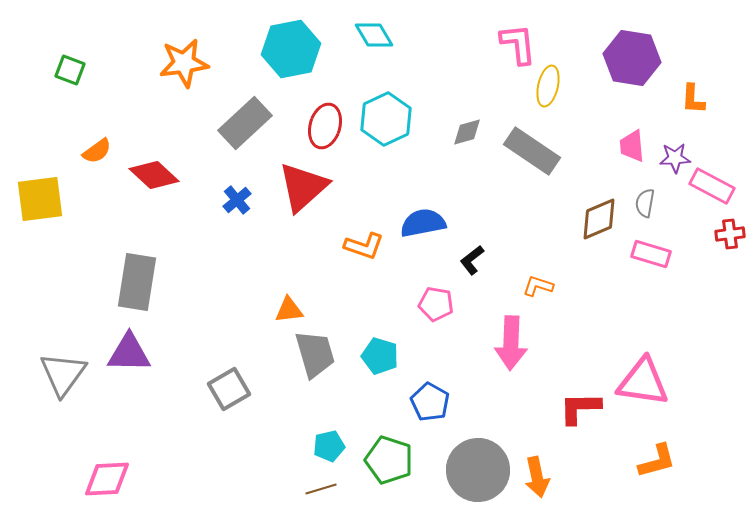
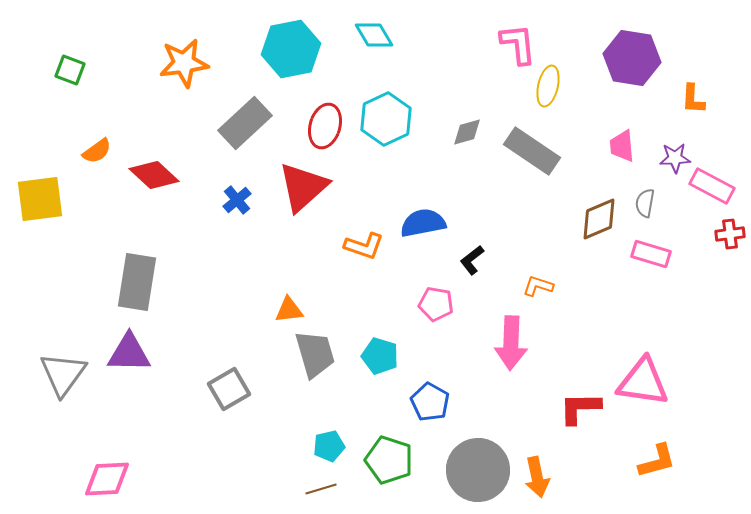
pink trapezoid at (632, 146): moved 10 px left
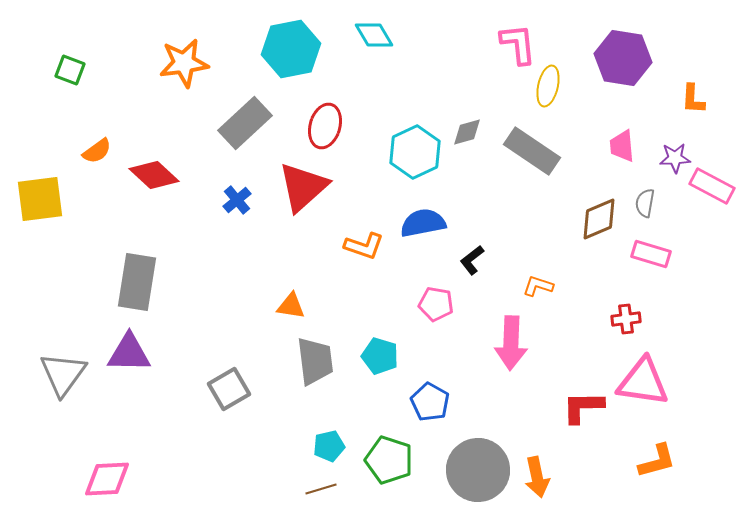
purple hexagon at (632, 58): moved 9 px left
cyan hexagon at (386, 119): moved 29 px right, 33 px down
red cross at (730, 234): moved 104 px left, 85 px down
orange triangle at (289, 310): moved 2 px right, 4 px up; rotated 16 degrees clockwise
gray trapezoid at (315, 354): moved 7 px down; rotated 9 degrees clockwise
red L-shape at (580, 408): moved 3 px right, 1 px up
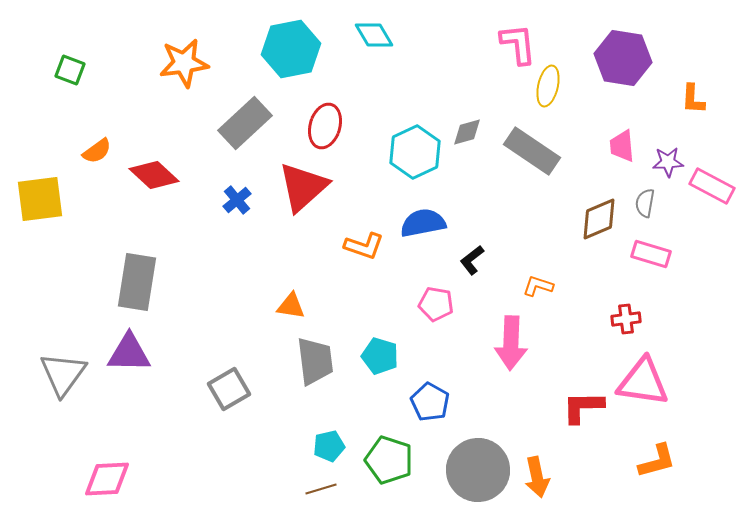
purple star at (675, 158): moved 7 px left, 4 px down
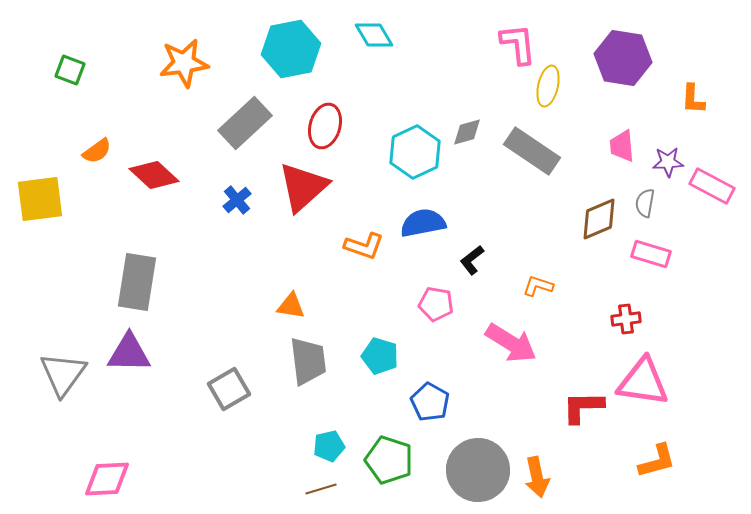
pink arrow at (511, 343): rotated 60 degrees counterclockwise
gray trapezoid at (315, 361): moved 7 px left
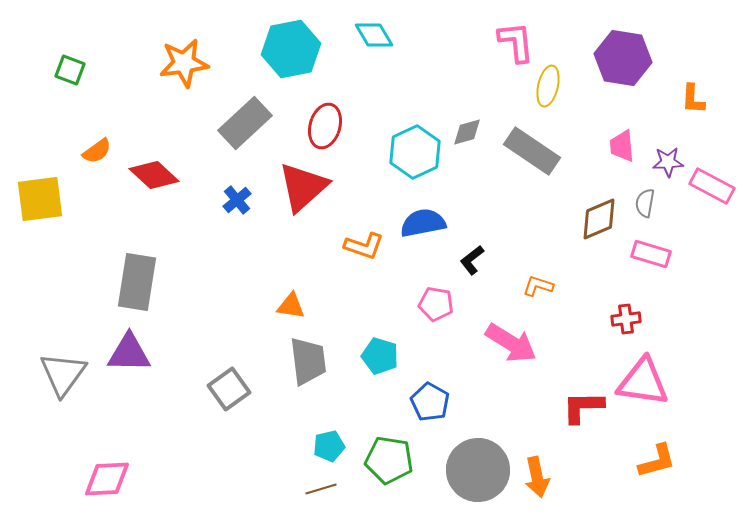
pink L-shape at (518, 44): moved 2 px left, 2 px up
gray square at (229, 389): rotated 6 degrees counterclockwise
green pentagon at (389, 460): rotated 9 degrees counterclockwise
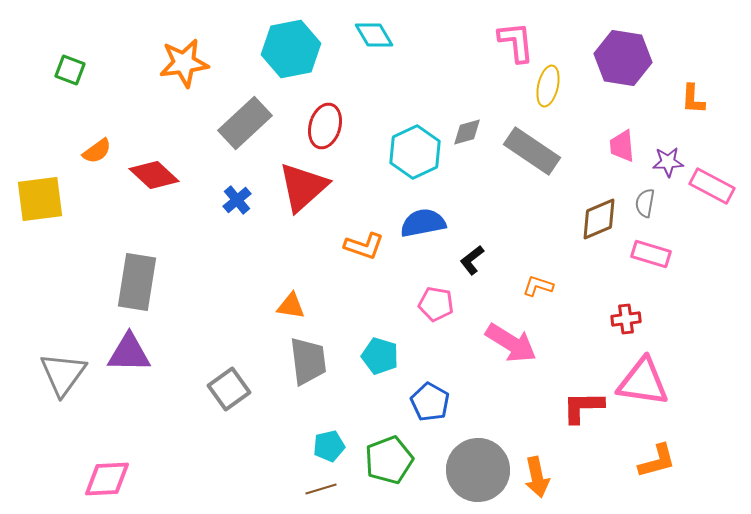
green pentagon at (389, 460): rotated 30 degrees counterclockwise
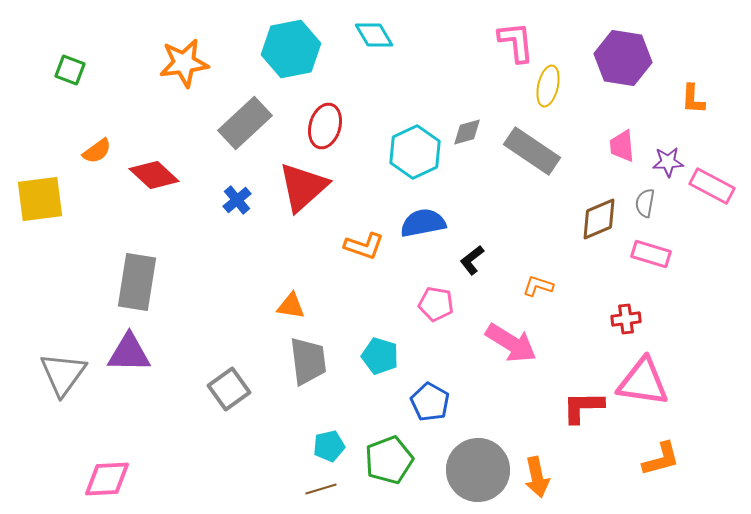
orange L-shape at (657, 461): moved 4 px right, 2 px up
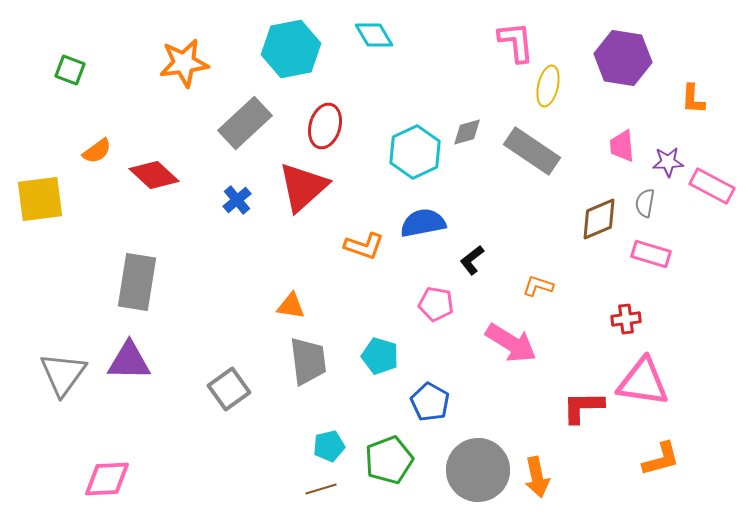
purple triangle at (129, 353): moved 8 px down
